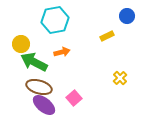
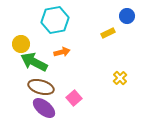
yellow rectangle: moved 1 px right, 3 px up
brown ellipse: moved 2 px right
purple ellipse: moved 3 px down
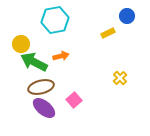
orange arrow: moved 1 px left, 4 px down
brown ellipse: rotated 30 degrees counterclockwise
pink square: moved 2 px down
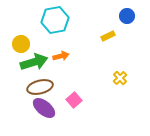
yellow rectangle: moved 3 px down
green arrow: rotated 136 degrees clockwise
brown ellipse: moved 1 px left
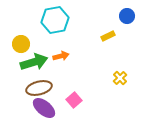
brown ellipse: moved 1 px left, 1 px down
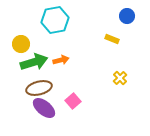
yellow rectangle: moved 4 px right, 3 px down; rotated 48 degrees clockwise
orange arrow: moved 4 px down
pink square: moved 1 px left, 1 px down
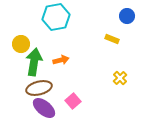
cyan hexagon: moved 1 px right, 3 px up
green arrow: rotated 64 degrees counterclockwise
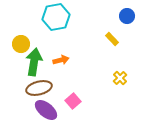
yellow rectangle: rotated 24 degrees clockwise
purple ellipse: moved 2 px right, 2 px down
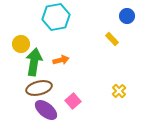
yellow cross: moved 1 px left, 13 px down
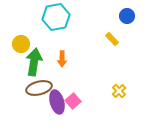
orange arrow: moved 1 px right, 1 px up; rotated 105 degrees clockwise
purple ellipse: moved 11 px right, 8 px up; rotated 35 degrees clockwise
